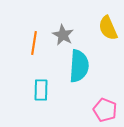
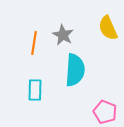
cyan semicircle: moved 4 px left, 4 px down
cyan rectangle: moved 6 px left
pink pentagon: moved 2 px down
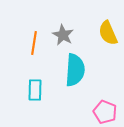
yellow semicircle: moved 5 px down
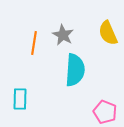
cyan rectangle: moved 15 px left, 9 px down
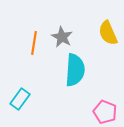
gray star: moved 1 px left, 2 px down
cyan rectangle: rotated 35 degrees clockwise
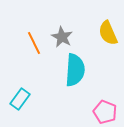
orange line: rotated 35 degrees counterclockwise
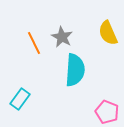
pink pentagon: moved 2 px right
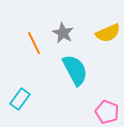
yellow semicircle: rotated 90 degrees counterclockwise
gray star: moved 1 px right, 4 px up
cyan semicircle: rotated 32 degrees counterclockwise
